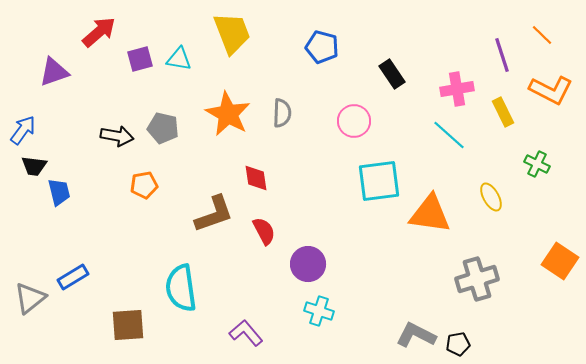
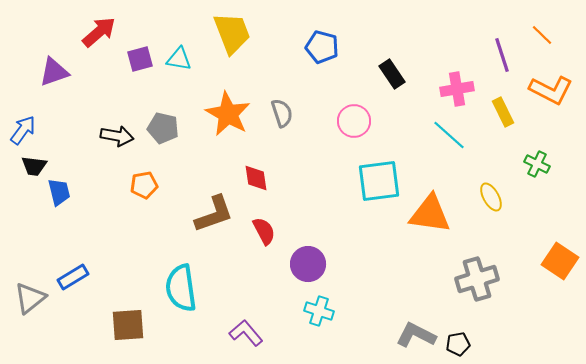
gray semicircle: rotated 20 degrees counterclockwise
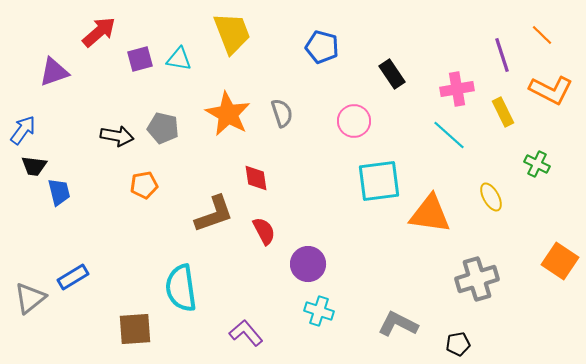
brown square: moved 7 px right, 4 px down
gray L-shape: moved 18 px left, 11 px up
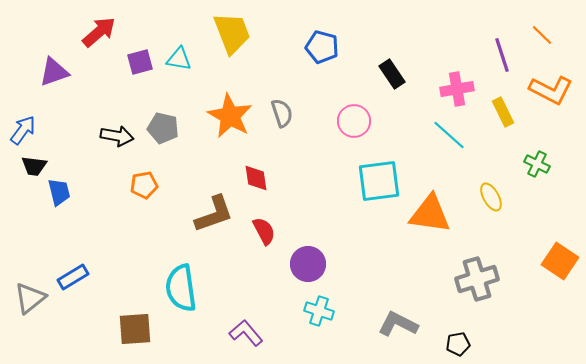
purple square: moved 3 px down
orange star: moved 2 px right, 2 px down
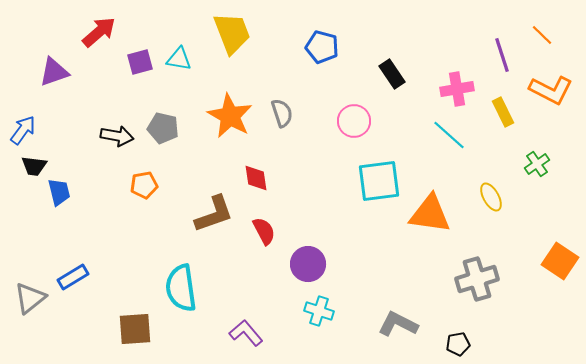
green cross: rotated 30 degrees clockwise
